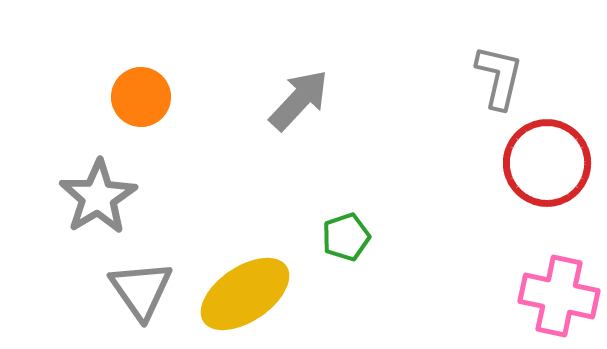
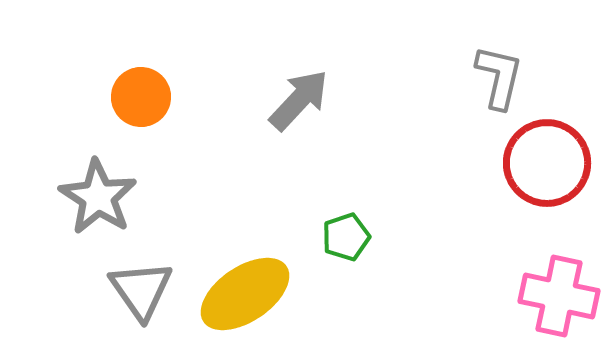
gray star: rotated 8 degrees counterclockwise
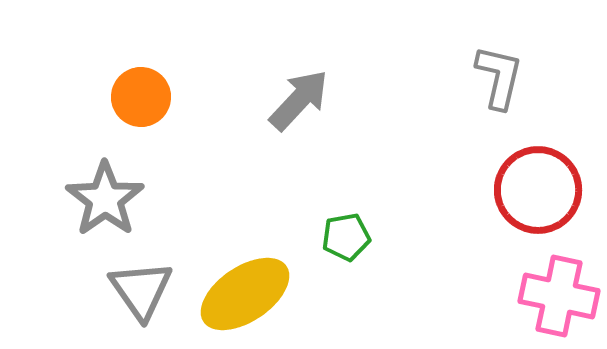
red circle: moved 9 px left, 27 px down
gray star: moved 7 px right, 2 px down; rotated 4 degrees clockwise
green pentagon: rotated 9 degrees clockwise
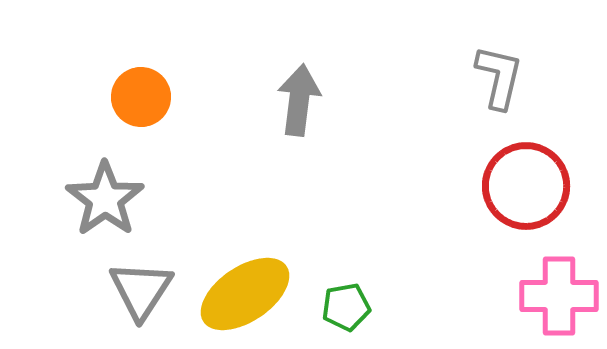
gray arrow: rotated 36 degrees counterclockwise
red circle: moved 12 px left, 4 px up
green pentagon: moved 70 px down
gray triangle: rotated 8 degrees clockwise
pink cross: rotated 12 degrees counterclockwise
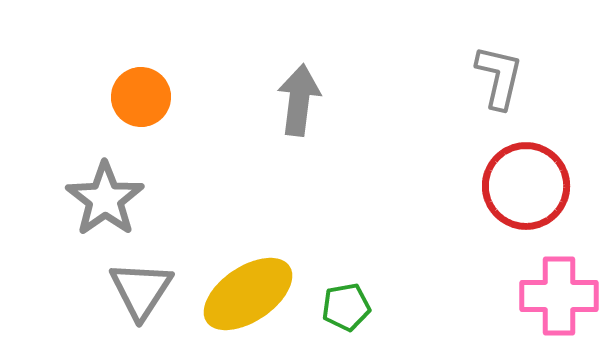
yellow ellipse: moved 3 px right
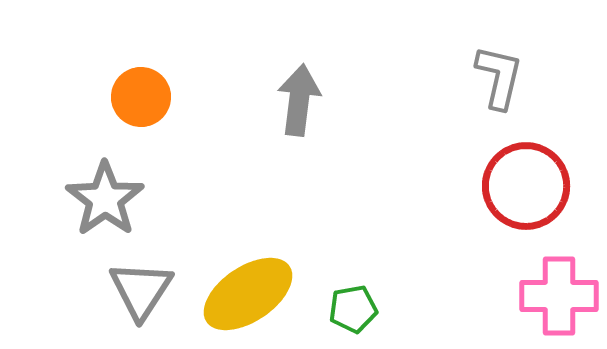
green pentagon: moved 7 px right, 2 px down
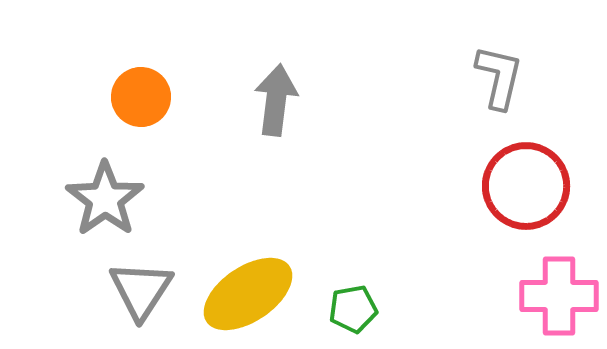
gray arrow: moved 23 px left
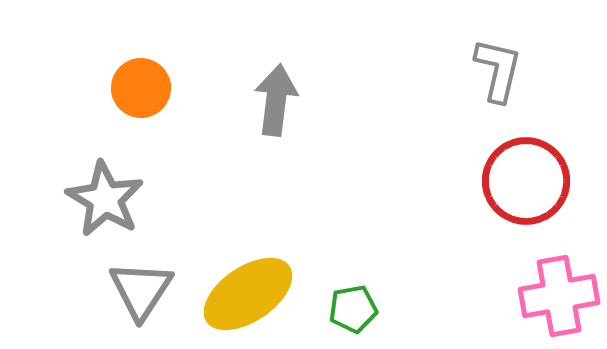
gray L-shape: moved 1 px left, 7 px up
orange circle: moved 9 px up
red circle: moved 5 px up
gray star: rotated 6 degrees counterclockwise
pink cross: rotated 10 degrees counterclockwise
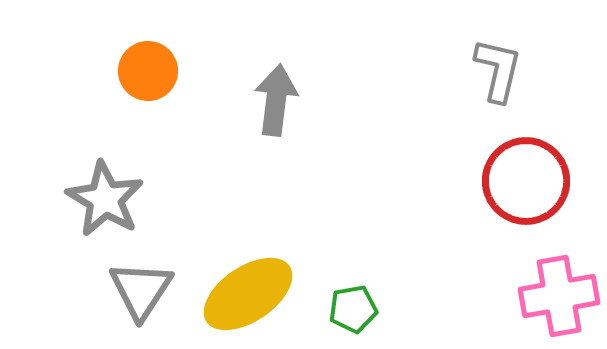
orange circle: moved 7 px right, 17 px up
